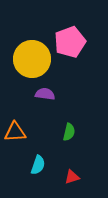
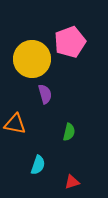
purple semicircle: rotated 66 degrees clockwise
orange triangle: moved 8 px up; rotated 15 degrees clockwise
red triangle: moved 5 px down
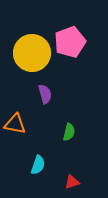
yellow circle: moved 6 px up
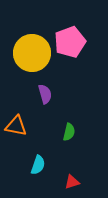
orange triangle: moved 1 px right, 2 px down
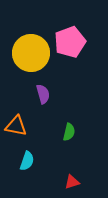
yellow circle: moved 1 px left
purple semicircle: moved 2 px left
cyan semicircle: moved 11 px left, 4 px up
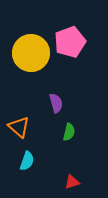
purple semicircle: moved 13 px right, 9 px down
orange triangle: moved 3 px right, 1 px down; rotated 30 degrees clockwise
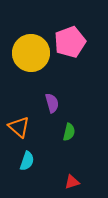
purple semicircle: moved 4 px left
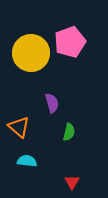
cyan semicircle: rotated 102 degrees counterclockwise
red triangle: rotated 42 degrees counterclockwise
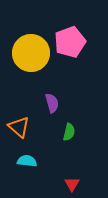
red triangle: moved 2 px down
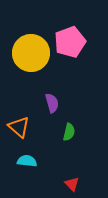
red triangle: rotated 14 degrees counterclockwise
